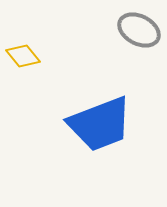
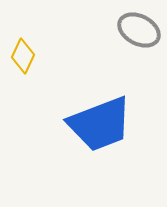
yellow diamond: rotated 64 degrees clockwise
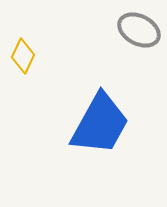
blue trapezoid: rotated 40 degrees counterclockwise
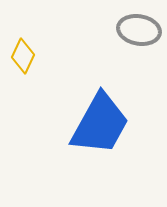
gray ellipse: rotated 18 degrees counterclockwise
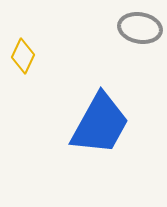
gray ellipse: moved 1 px right, 2 px up
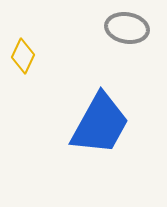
gray ellipse: moved 13 px left
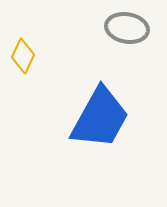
blue trapezoid: moved 6 px up
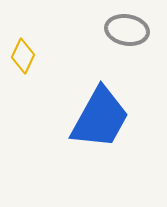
gray ellipse: moved 2 px down
